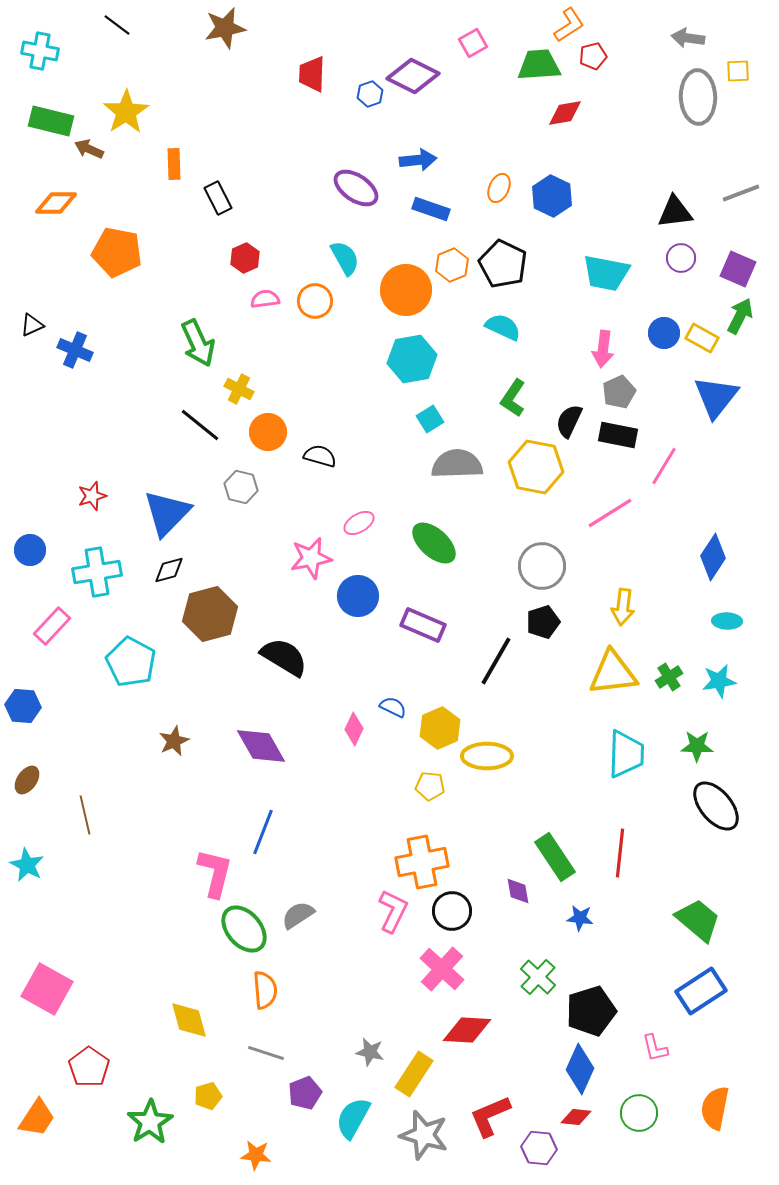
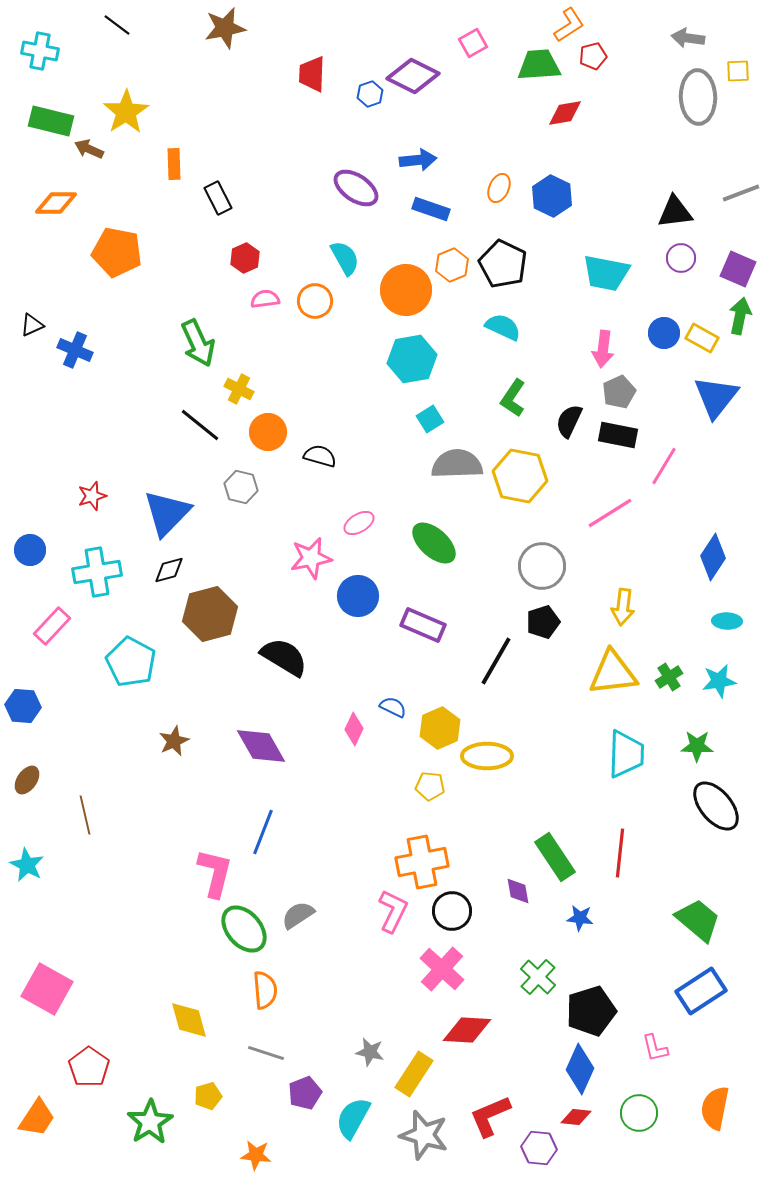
green arrow at (740, 316): rotated 15 degrees counterclockwise
yellow hexagon at (536, 467): moved 16 px left, 9 px down
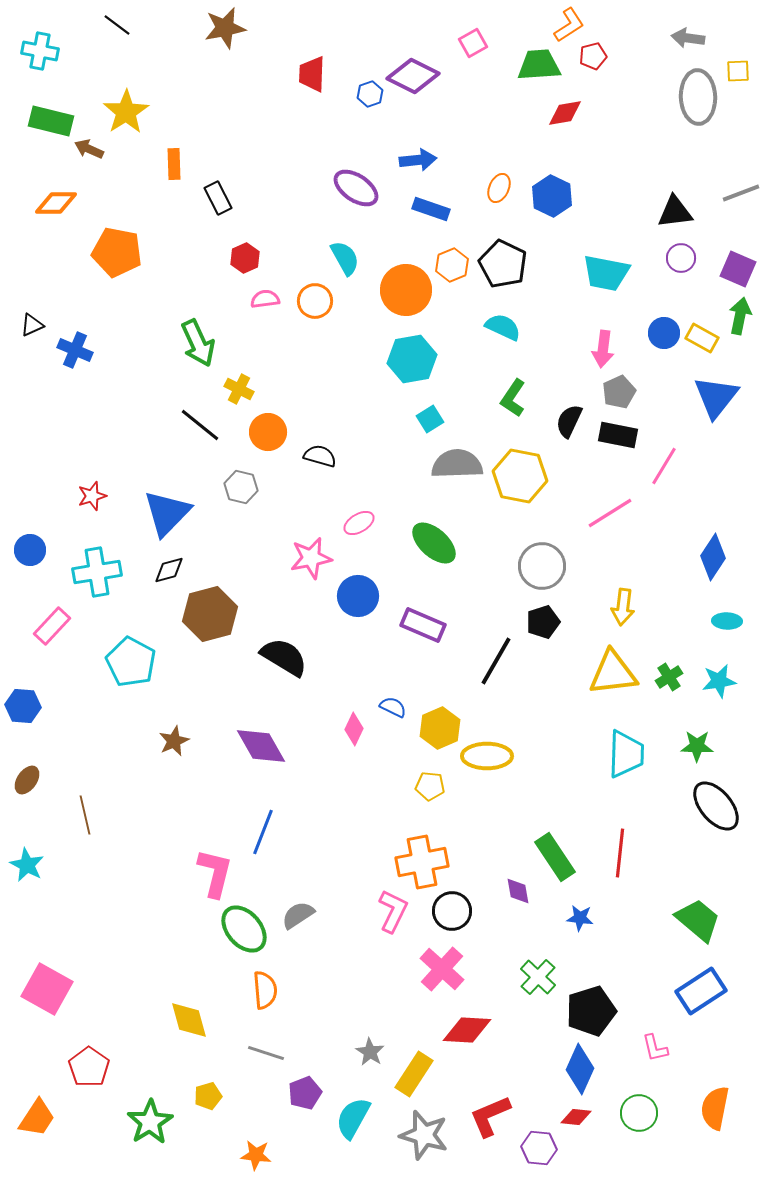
gray star at (370, 1052): rotated 20 degrees clockwise
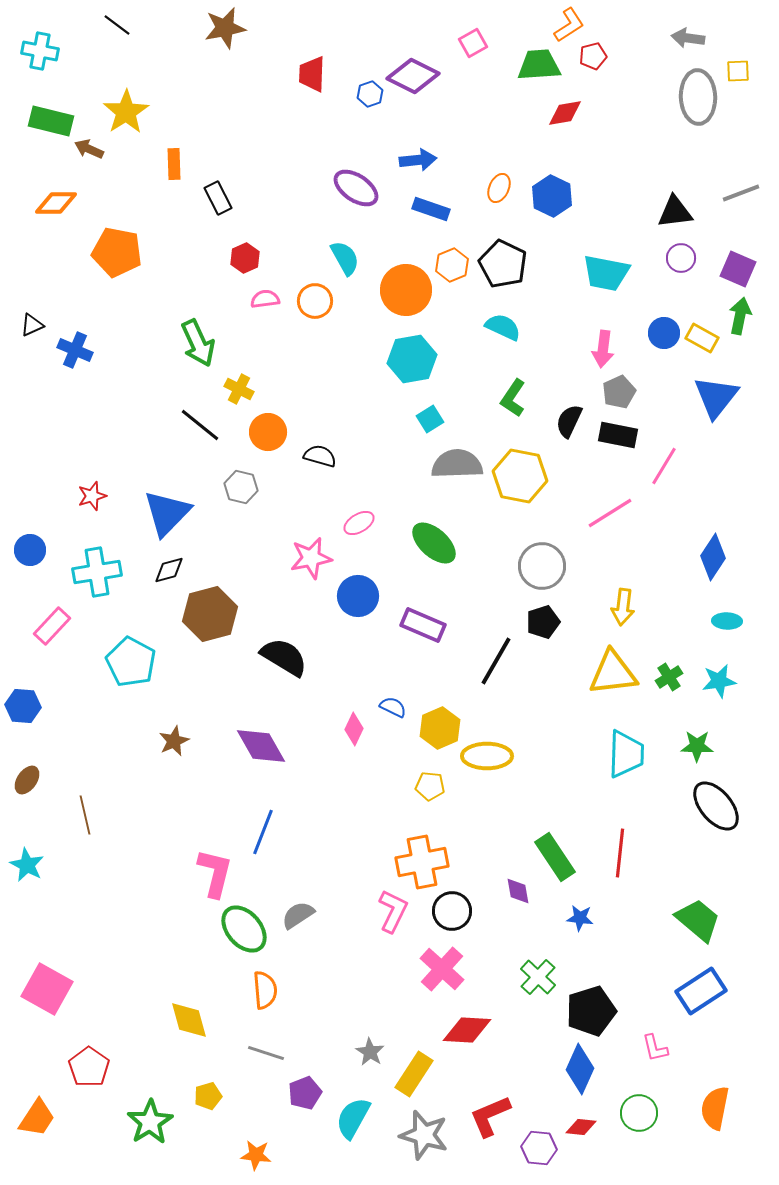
red diamond at (576, 1117): moved 5 px right, 10 px down
